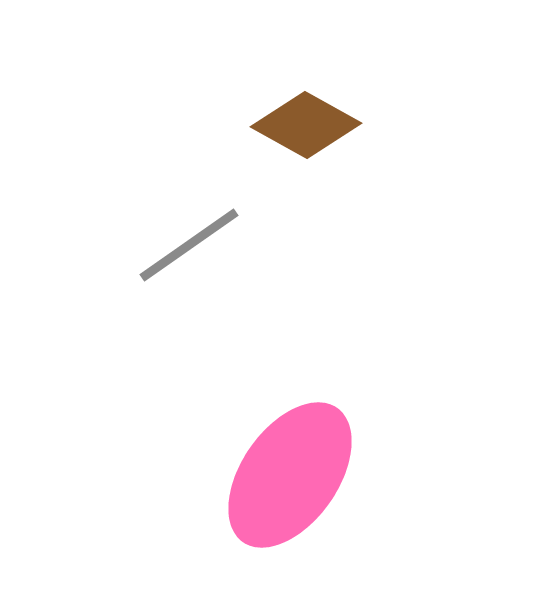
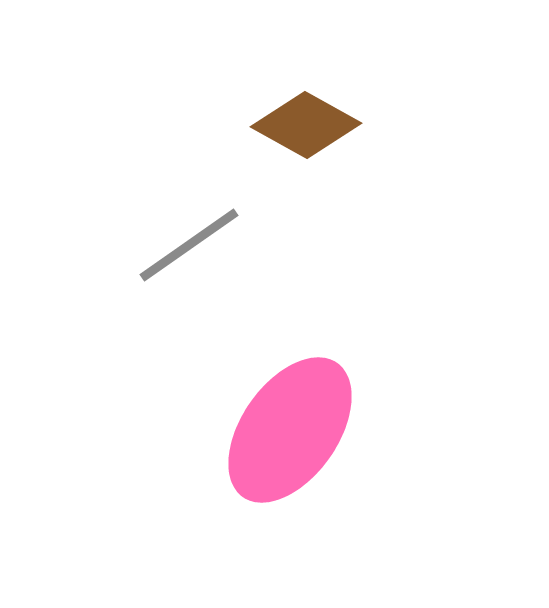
pink ellipse: moved 45 px up
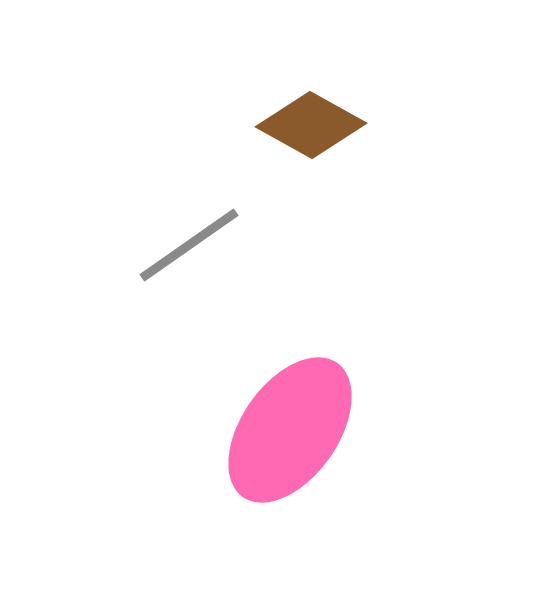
brown diamond: moved 5 px right
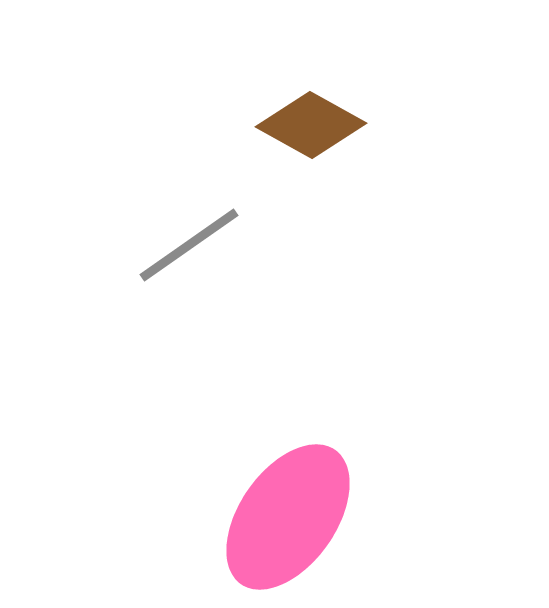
pink ellipse: moved 2 px left, 87 px down
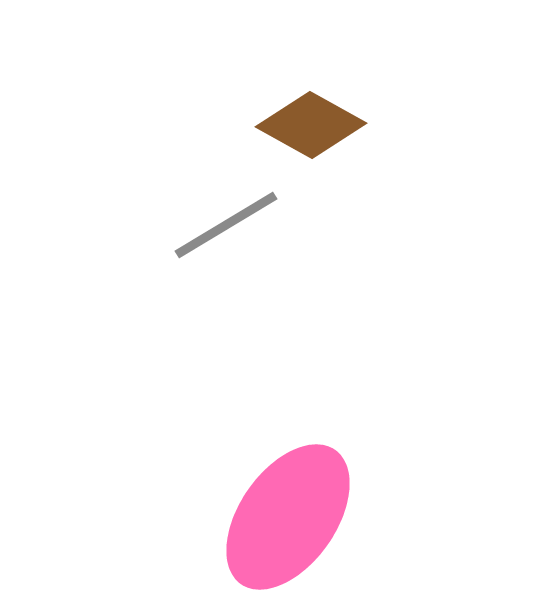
gray line: moved 37 px right, 20 px up; rotated 4 degrees clockwise
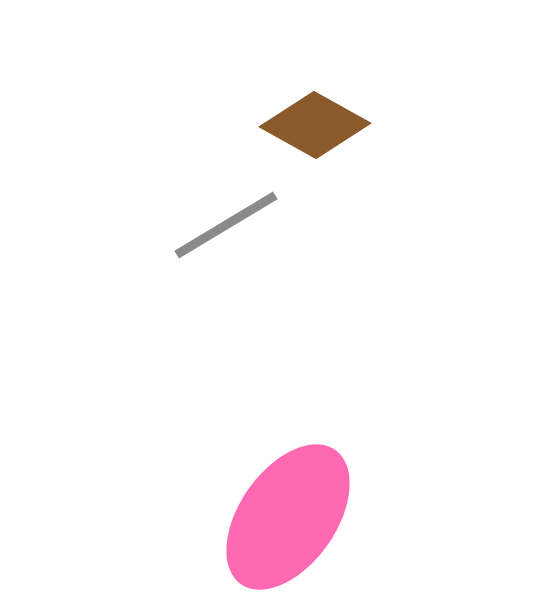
brown diamond: moved 4 px right
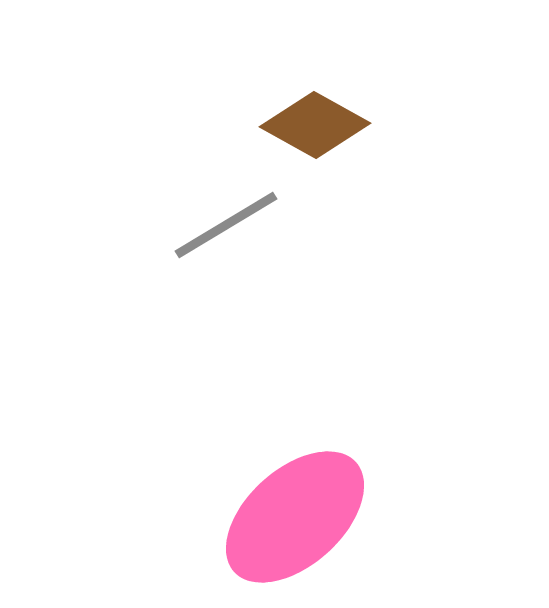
pink ellipse: moved 7 px right; rotated 13 degrees clockwise
